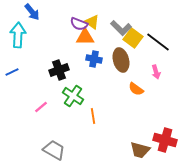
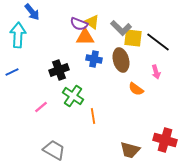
yellow square: rotated 30 degrees counterclockwise
brown trapezoid: moved 10 px left
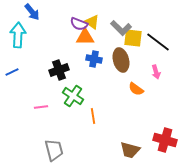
pink line: rotated 32 degrees clockwise
gray trapezoid: rotated 45 degrees clockwise
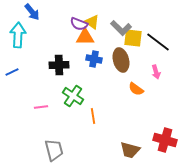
black cross: moved 5 px up; rotated 18 degrees clockwise
